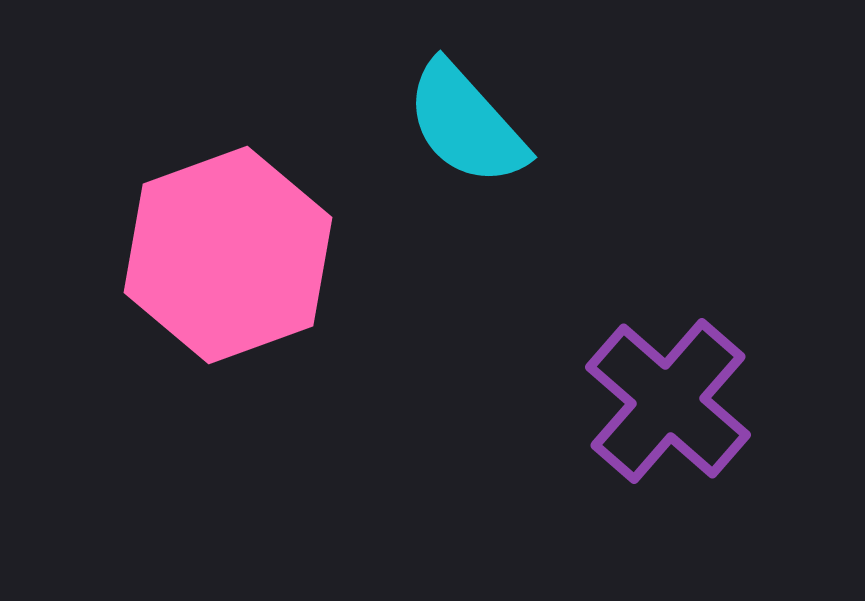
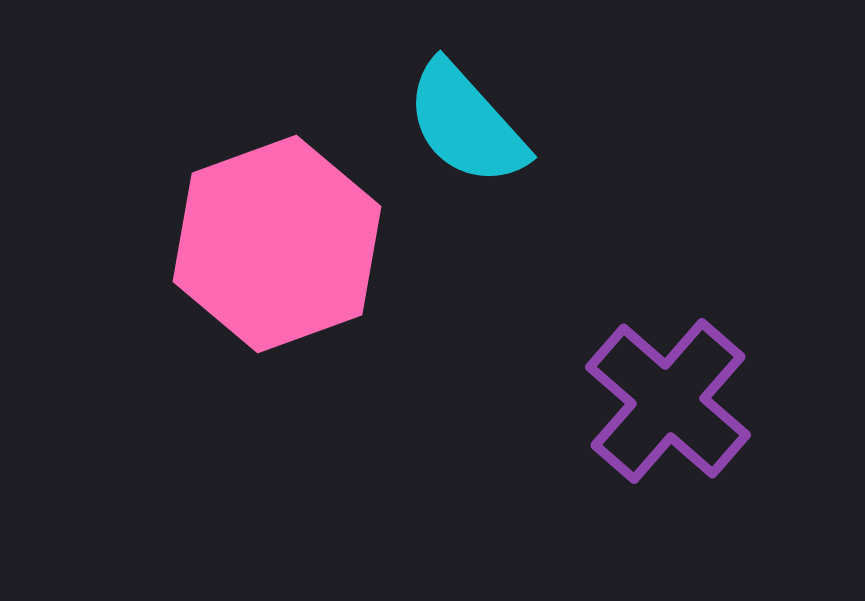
pink hexagon: moved 49 px right, 11 px up
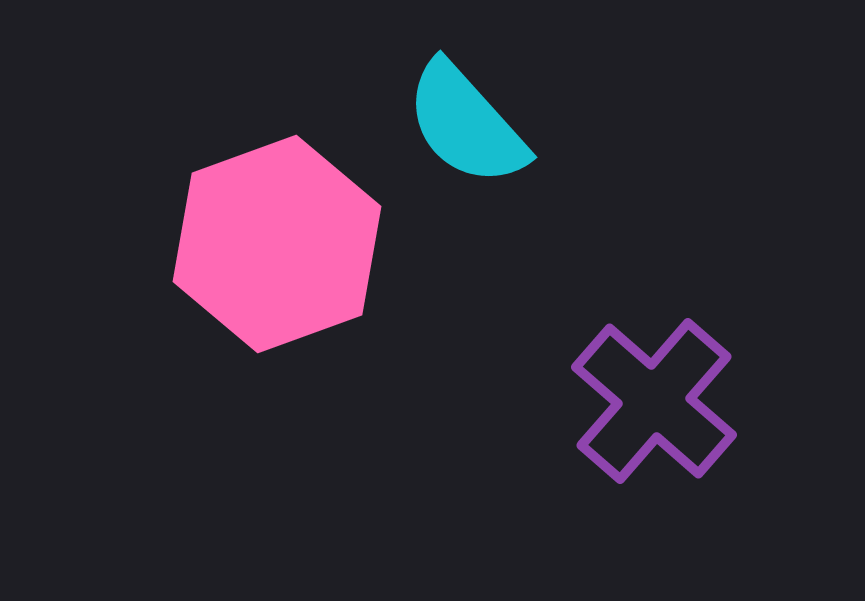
purple cross: moved 14 px left
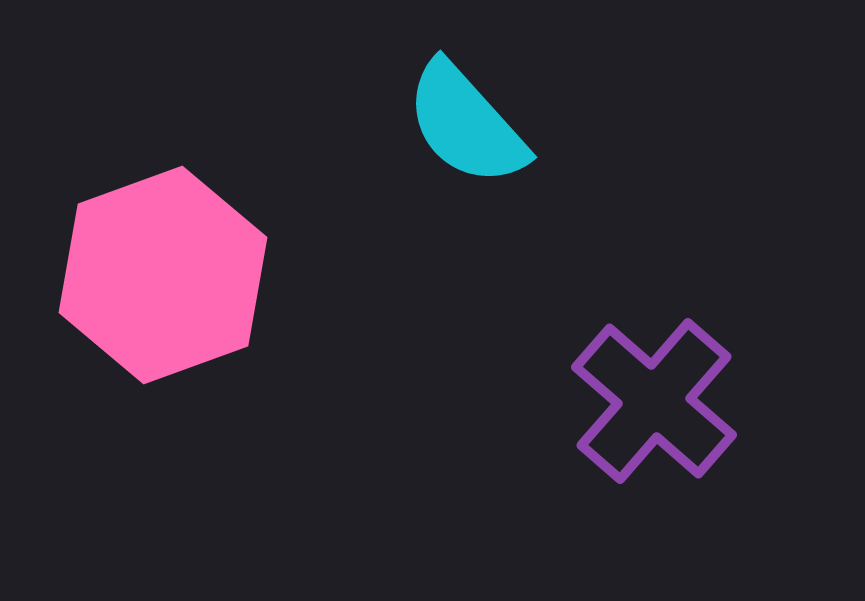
pink hexagon: moved 114 px left, 31 px down
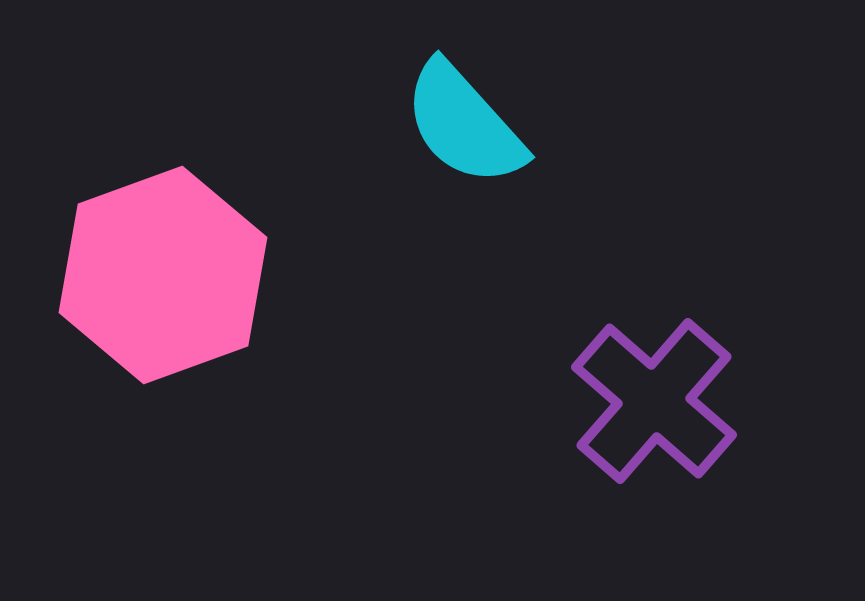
cyan semicircle: moved 2 px left
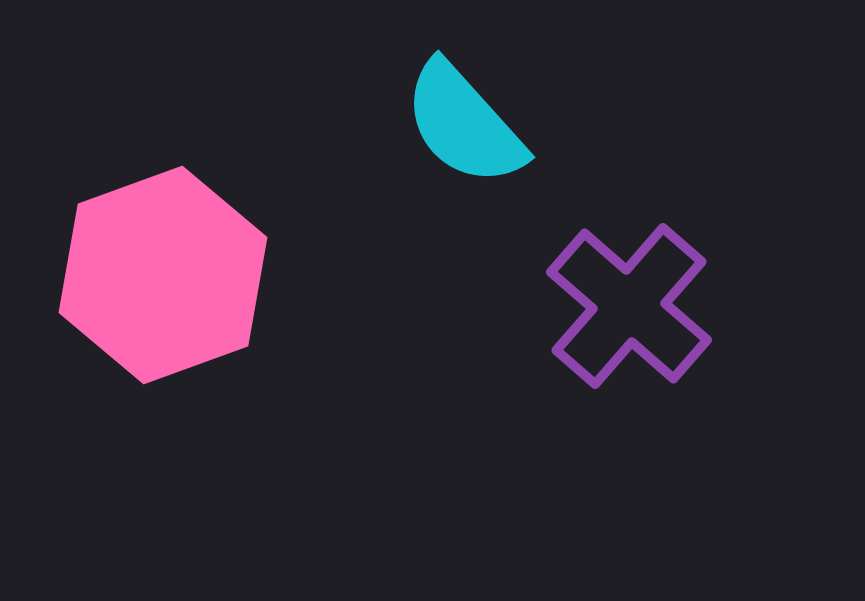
purple cross: moved 25 px left, 95 px up
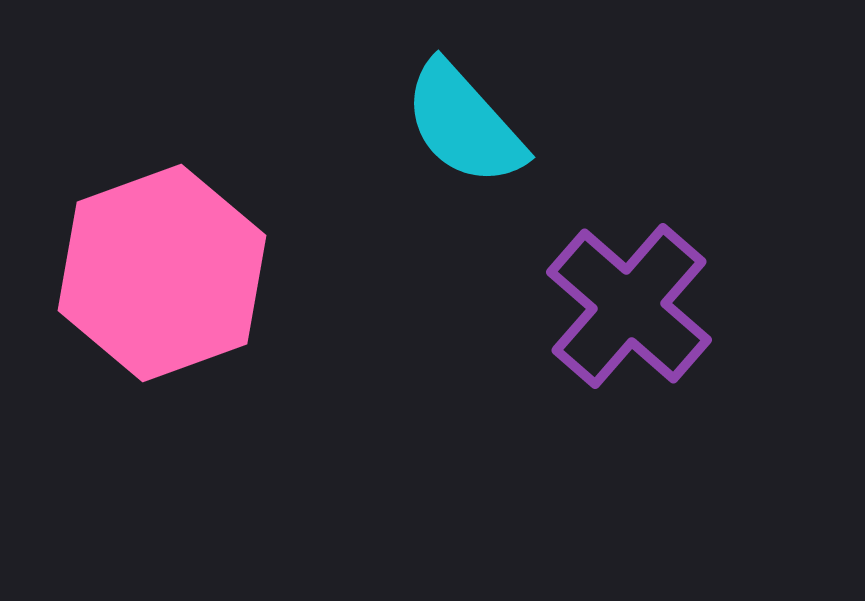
pink hexagon: moved 1 px left, 2 px up
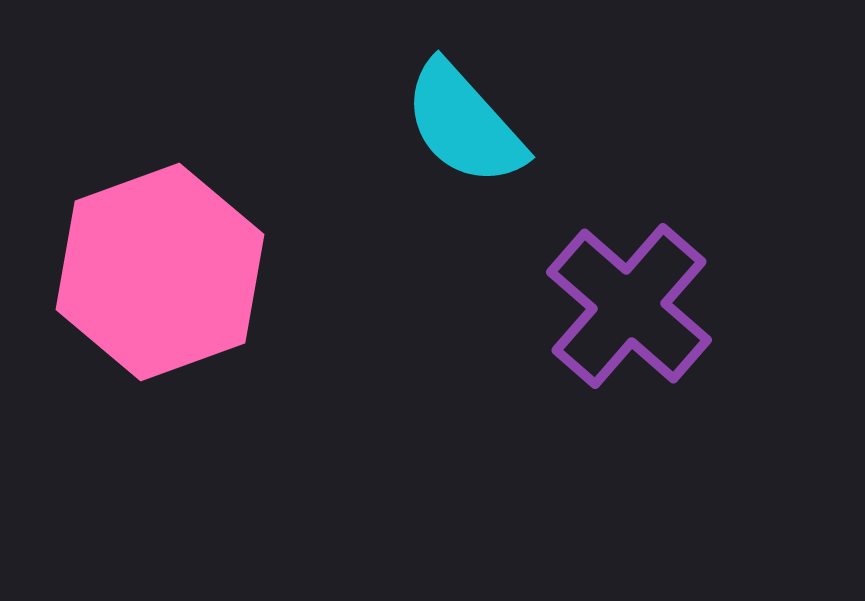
pink hexagon: moved 2 px left, 1 px up
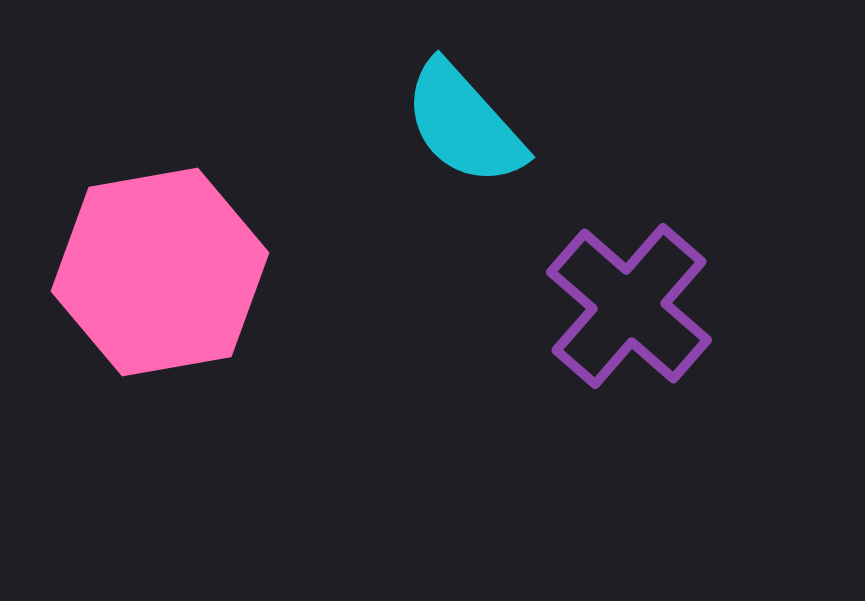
pink hexagon: rotated 10 degrees clockwise
